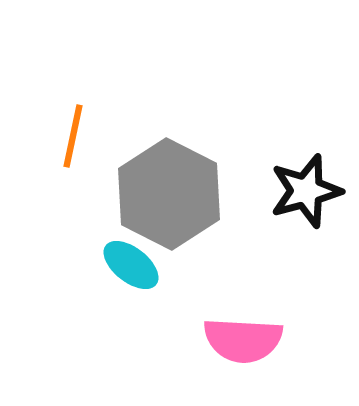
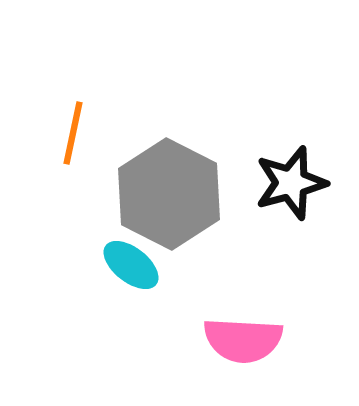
orange line: moved 3 px up
black star: moved 15 px left, 8 px up
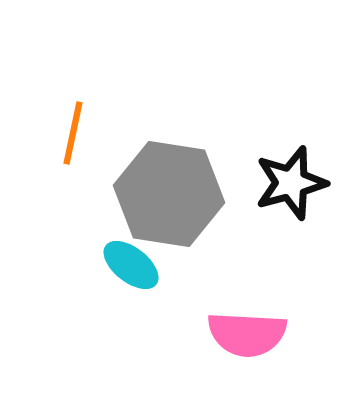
gray hexagon: rotated 18 degrees counterclockwise
pink semicircle: moved 4 px right, 6 px up
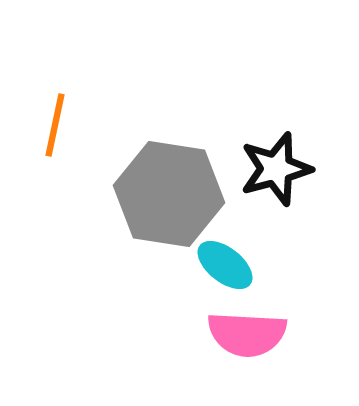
orange line: moved 18 px left, 8 px up
black star: moved 15 px left, 14 px up
cyan ellipse: moved 94 px right
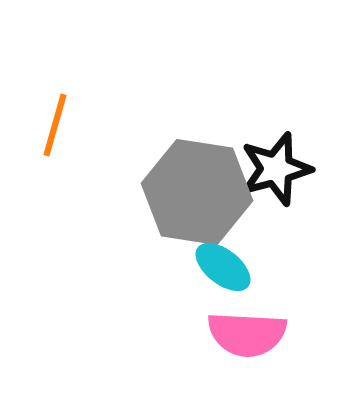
orange line: rotated 4 degrees clockwise
gray hexagon: moved 28 px right, 2 px up
cyan ellipse: moved 2 px left, 2 px down
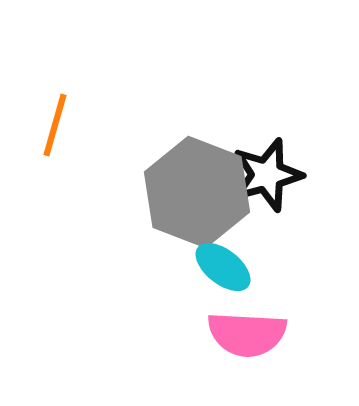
black star: moved 9 px left, 6 px down
gray hexagon: rotated 12 degrees clockwise
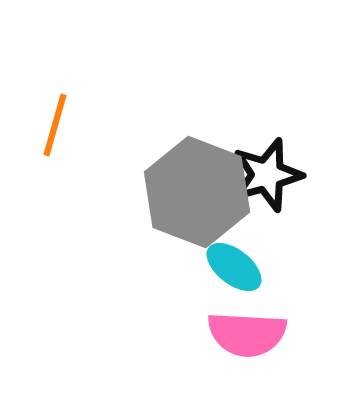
cyan ellipse: moved 11 px right
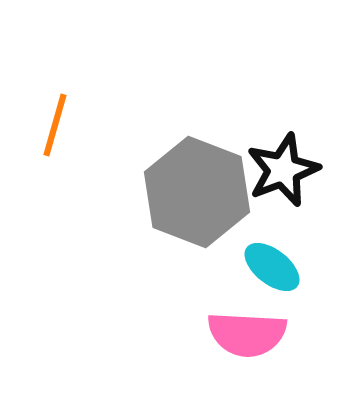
black star: moved 16 px right, 5 px up; rotated 6 degrees counterclockwise
cyan ellipse: moved 38 px right
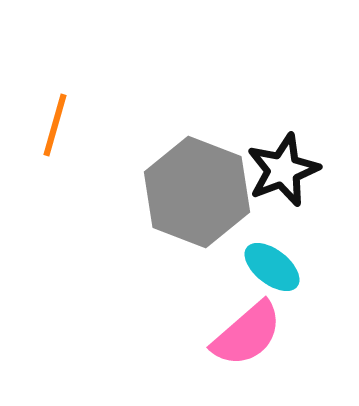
pink semicircle: rotated 44 degrees counterclockwise
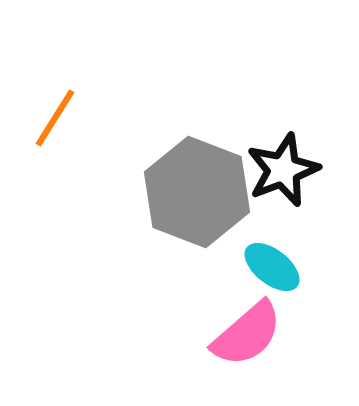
orange line: moved 7 px up; rotated 16 degrees clockwise
